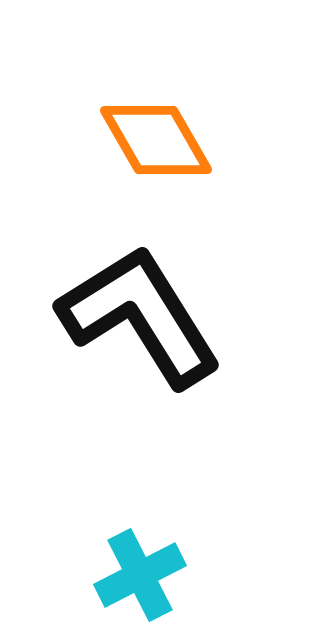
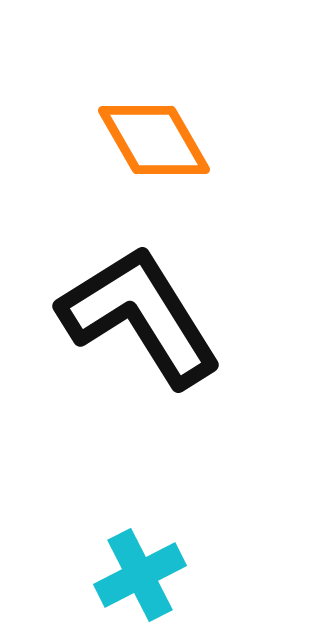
orange diamond: moved 2 px left
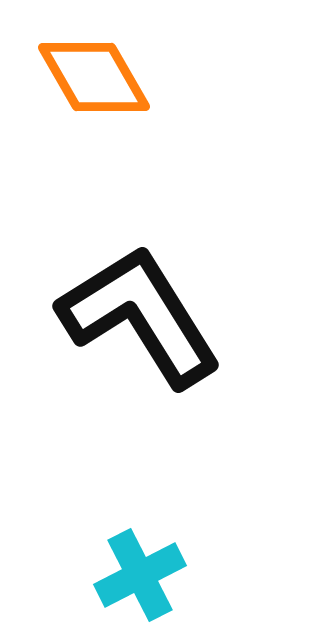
orange diamond: moved 60 px left, 63 px up
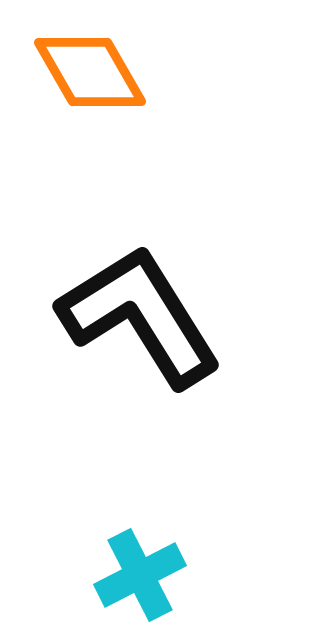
orange diamond: moved 4 px left, 5 px up
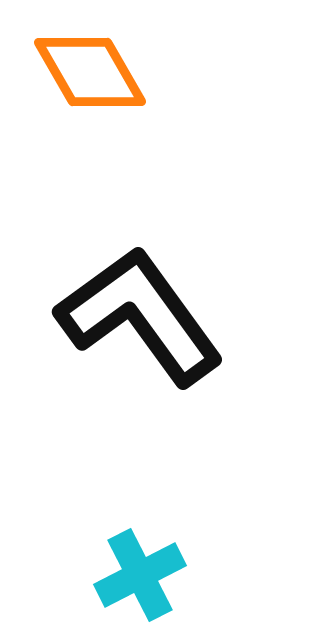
black L-shape: rotated 4 degrees counterclockwise
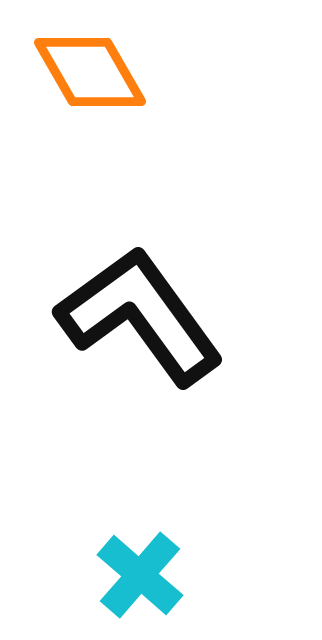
cyan cross: rotated 22 degrees counterclockwise
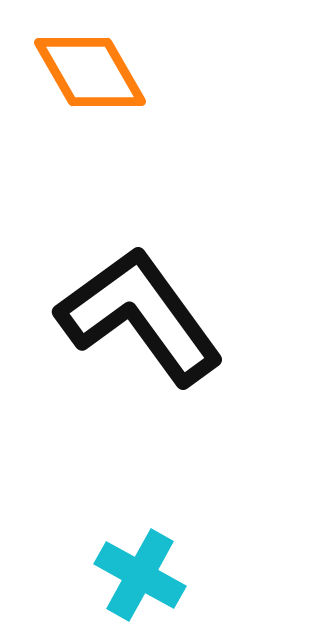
cyan cross: rotated 12 degrees counterclockwise
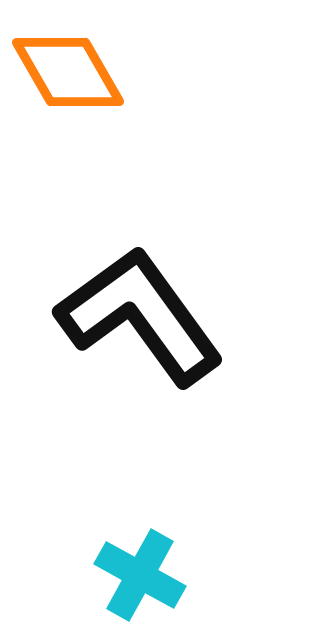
orange diamond: moved 22 px left
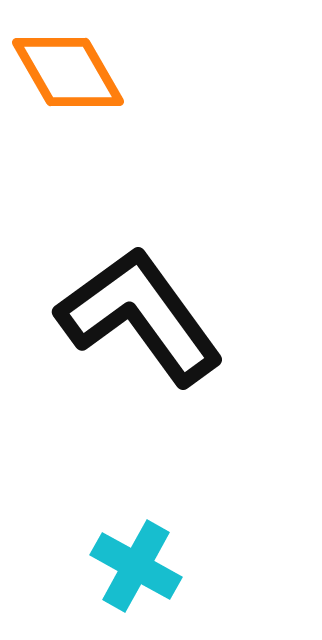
cyan cross: moved 4 px left, 9 px up
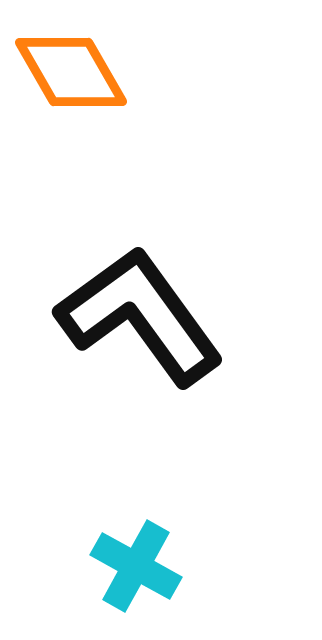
orange diamond: moved 3 px right
